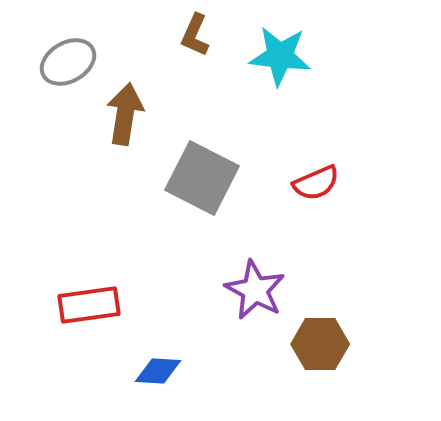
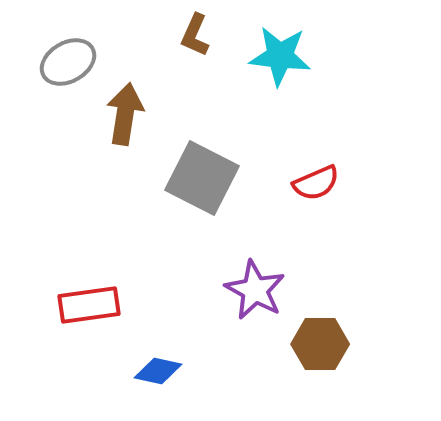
blue diamond: rotated 9 degrees clockwise
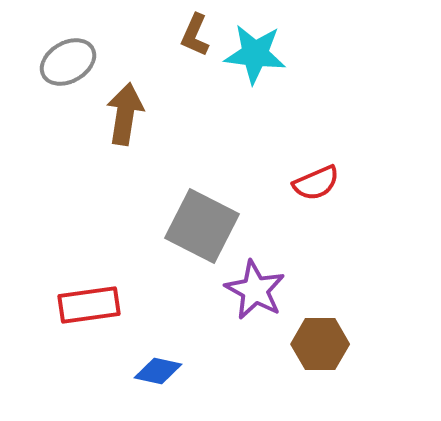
cyan star: moved 25 px left, 2 px up
gray square: moved 48 px down
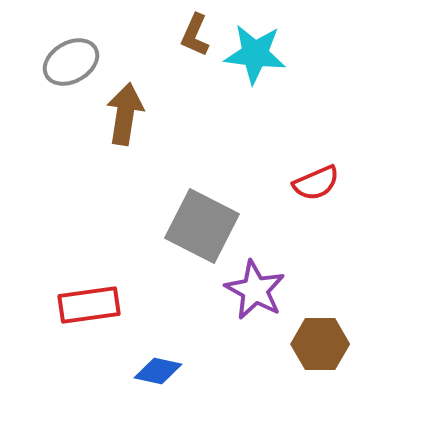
gray ellipse: moved 3 px right
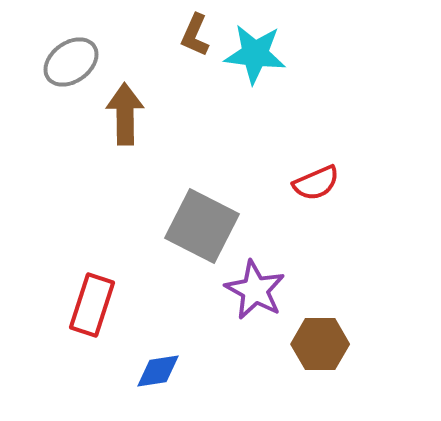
gray ellipse: rotated 6 degrees counterclockwise
brown arrow: rotated 10 degrees counterclockwise
red rectangle: moved 3 px right; rotated 64 degrees counterclockwise
blue diamond: rotated 21 degrees counterclockwise
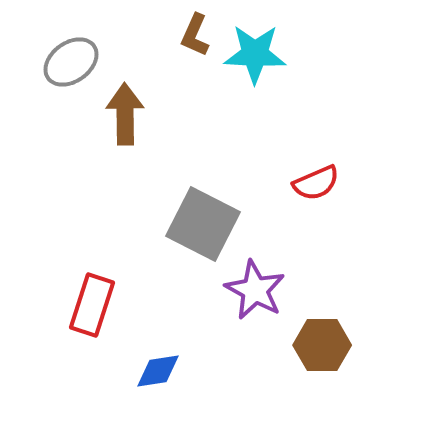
cyan star: rotated 4 degrees counterclockwise
gray square: moved 1 px right, 2 px up
brown hexagon: moved 2 px right, 1 px down
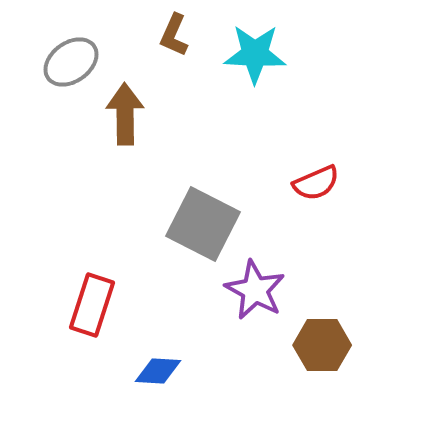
brown L-shape: moved 21 px left
blue diamond: rotated 12 degrees clockwise
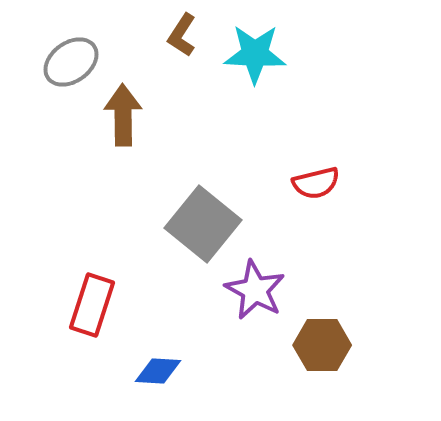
brown L-shape: moved 8 px right; rotated 9 degrees clockwise
brown arrow: moved 2 px left, 1 px down
red semicircle: rotated 9 degrees clockwise
gray square: rotated 12 degrees clockwise
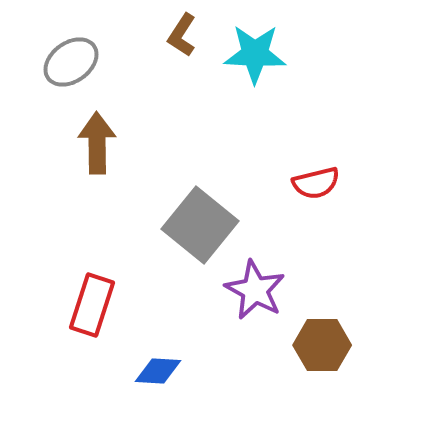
brown arrow: moved 26 px left, 28 px down
gray square: moved 3 px left, 1 px down
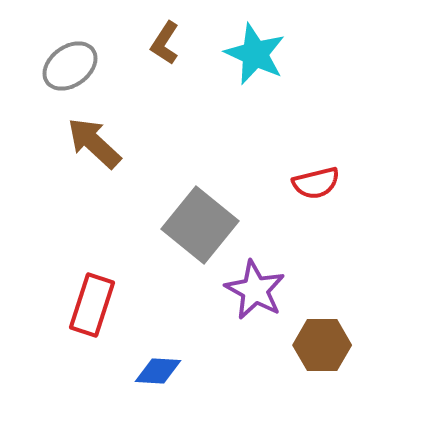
brown L-shape: moved 17 px left, 8 px down
cyan star: rotated 22 degrees clockwise
gray ellipse: moved 1 px left, 4 px down
brown arrow: moved 3 px left; rotated 46 degrees counterclockwise
